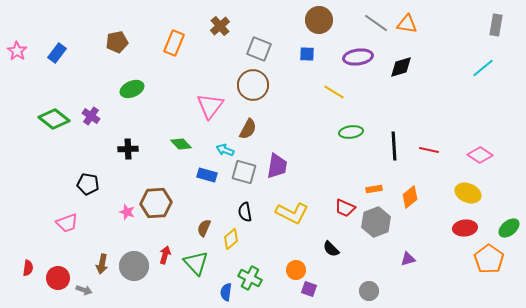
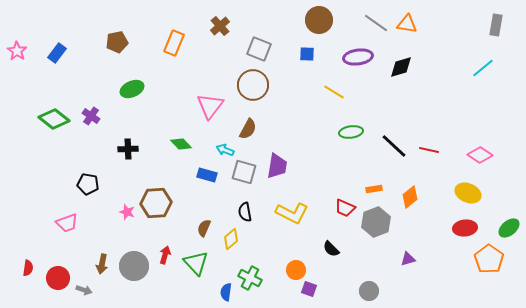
black line at (394, 146): rotated 44 degrees counterclockwise
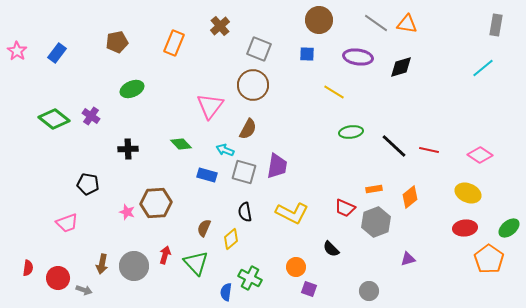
purple ellipse at (358, 57): rotated 16 degrees clockwise
orange circle at (296, 270): moved 3 px up
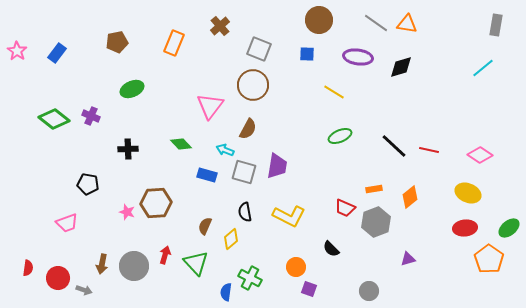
purple cross at (91, 116): rotated 12 degrees counterclockwise
green ellipse at (351, 132): moved 11 px left, 4 px down; rotated 15 degrees counterclockwise
yellow L-shape at (292, 213): moved 3 px left, 3 px down
brown semicircle at (204, 228): moved 1 px right, 2 px up
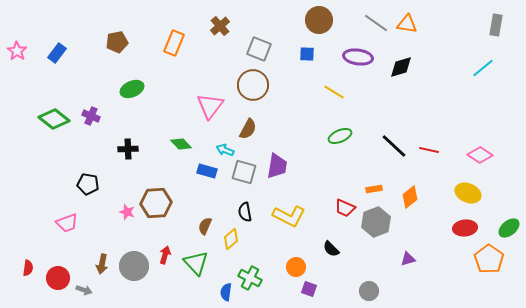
blue rectangle at (207, 175): moved 4 px up
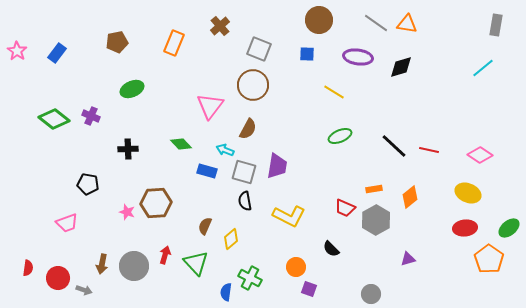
black semicircle at (245, 212): moved 11 px up
gray hexagon at (376, 222): moved 2 px up; rotated 8 degrees counterclockwise
gray circle at (369, 291): moved 2 px right, 3 px down
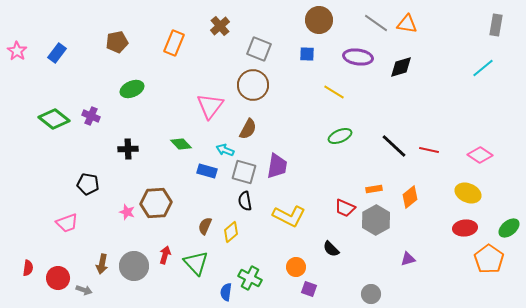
yellow diamond at (231, 239): moved 7 px up
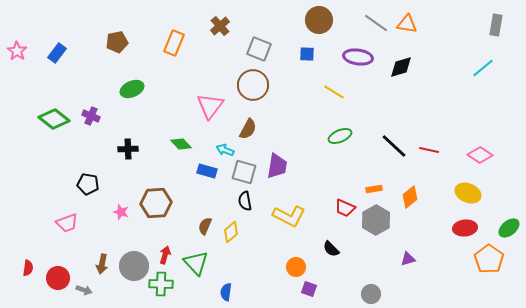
pink star at (127, 212): moved 6 px left
green cross at (250, 278): moved 89 px left, 6 px down; rotated 25 degrees counterclockwise
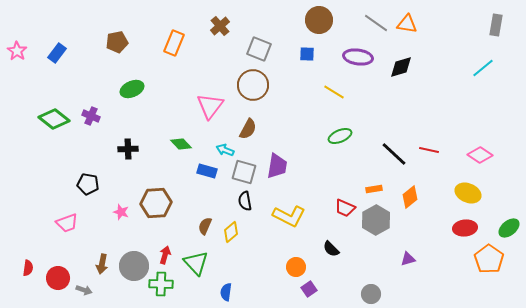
black line at (394, 146): moved 8 px down
purple square at (309, 289): rotated 35 degrees clockwise
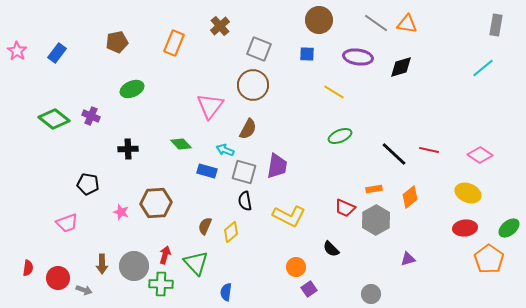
brown arrow at (102, 264): rotated 12 degrees counterclockwise
